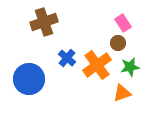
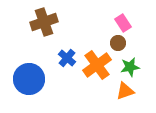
orange triangle: moved 3 px right, 2 px up
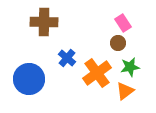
brown cross: rotated 20 degrees clockwise
orange cross: moved 8 px down
orange triangle: rotated 18 degrees counterclockwise
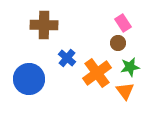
brown cross: moved 3 px down
orange triangle: rotated 30 degrees counterclockwise
